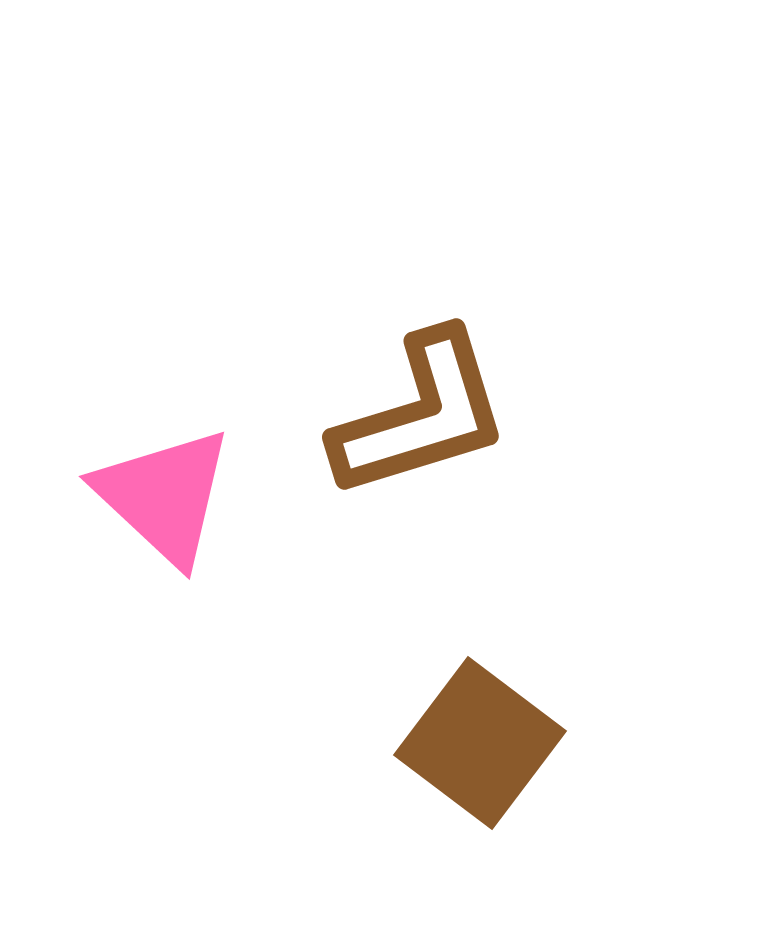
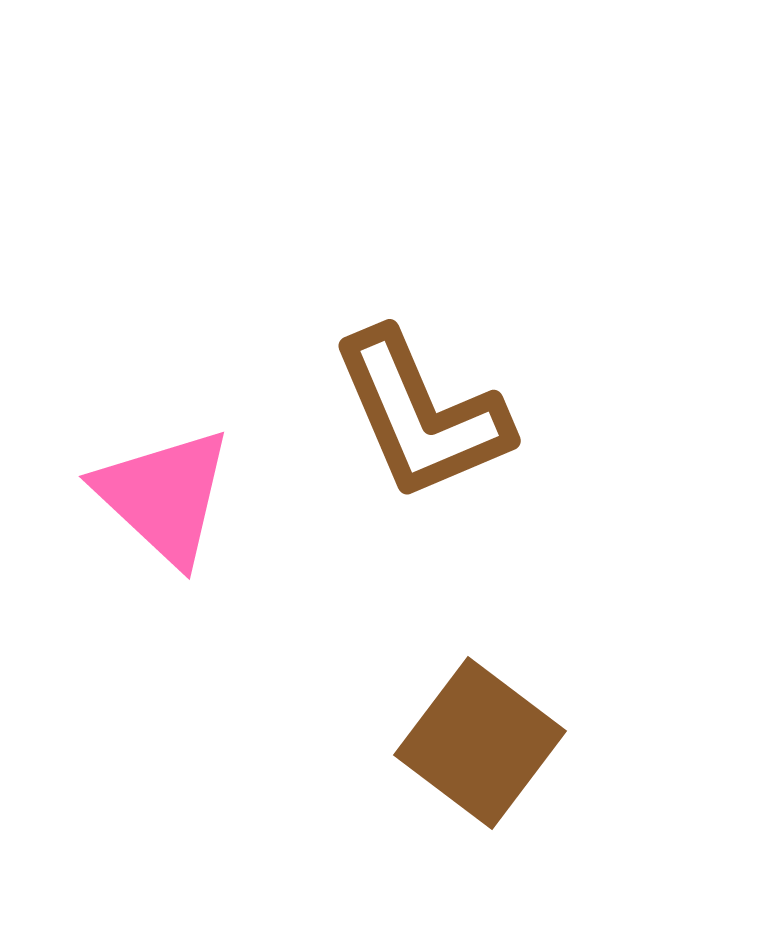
brown L-shape: rotated 84 degrees clockwise
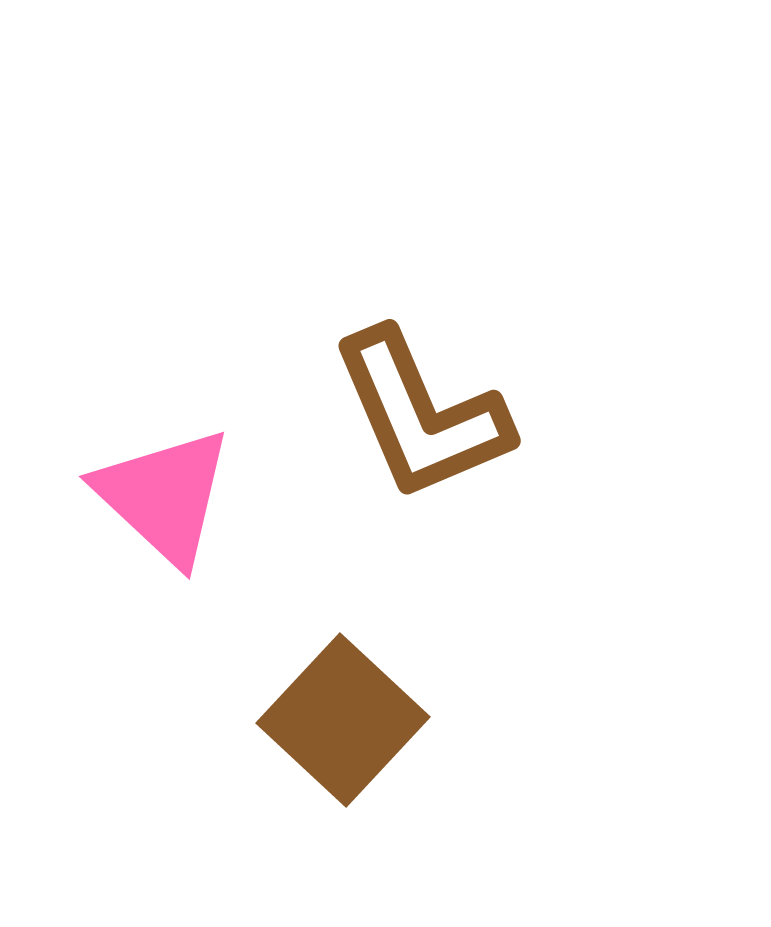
brown square: moved 137 px left, 23 px up; rotated 6 degrees clockwise
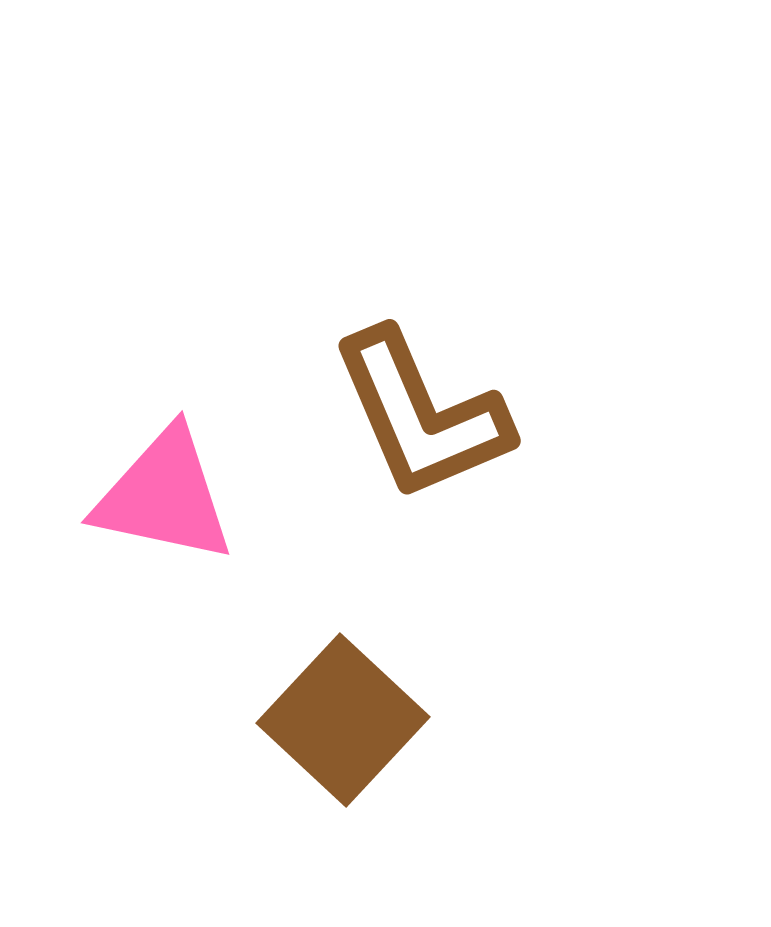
pink triangle: rotated 31 degrees counterclockwise
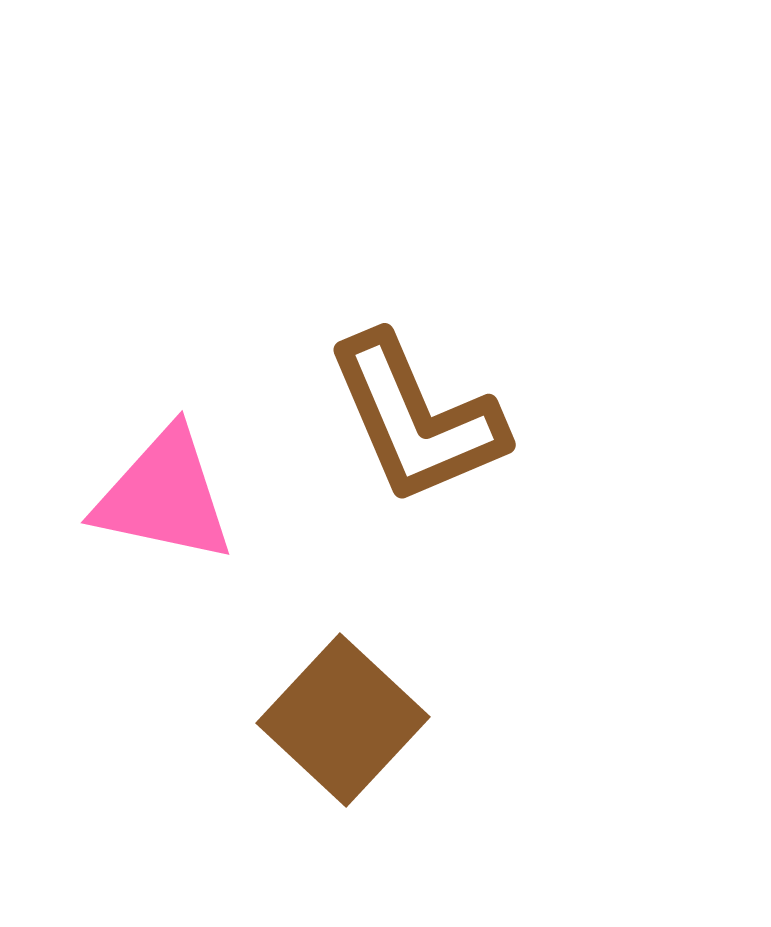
brown L-shape: moved 5 px left, 4 px down
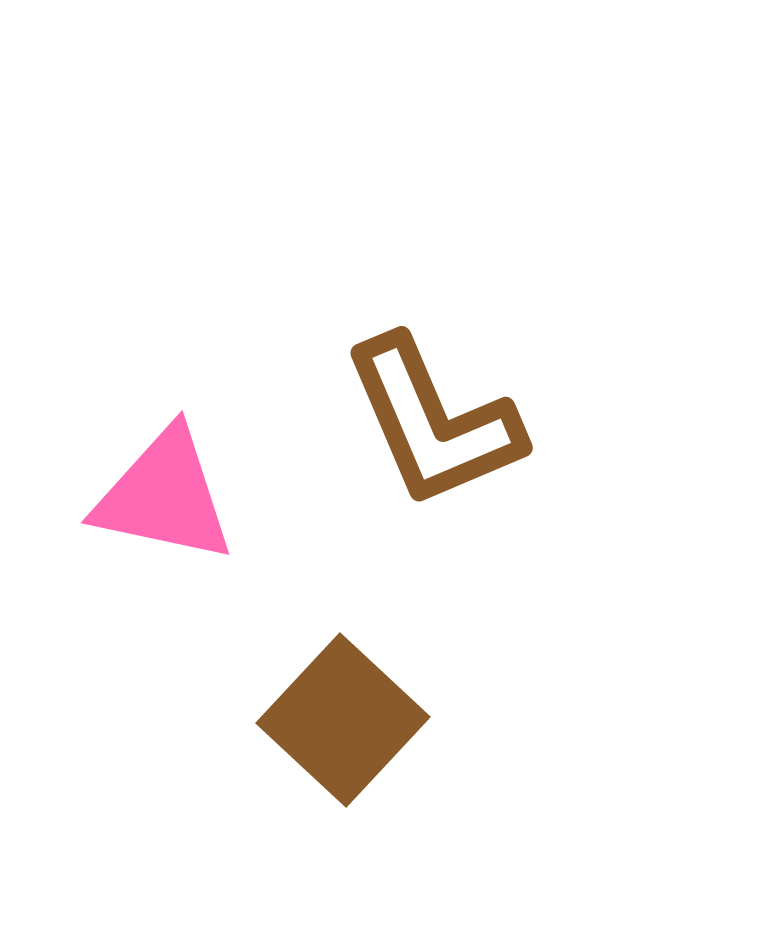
brown L-shape: moved 17 px right, 3 px down
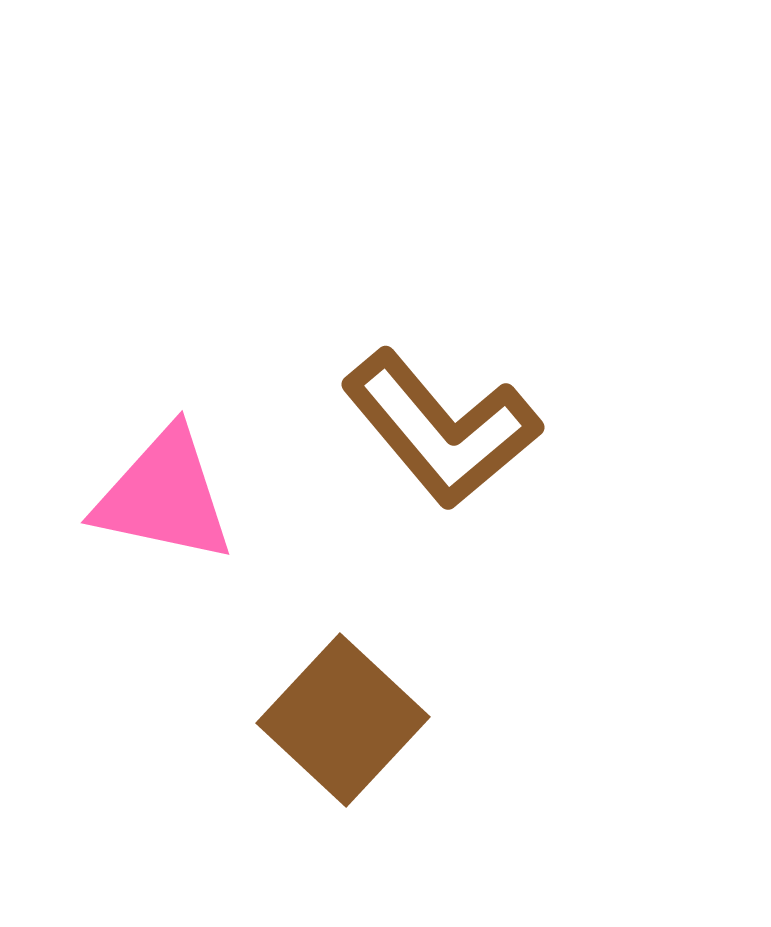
brown L-shape: moved 8 px right, 7 px down; rotated 17 degrees counterclockwise
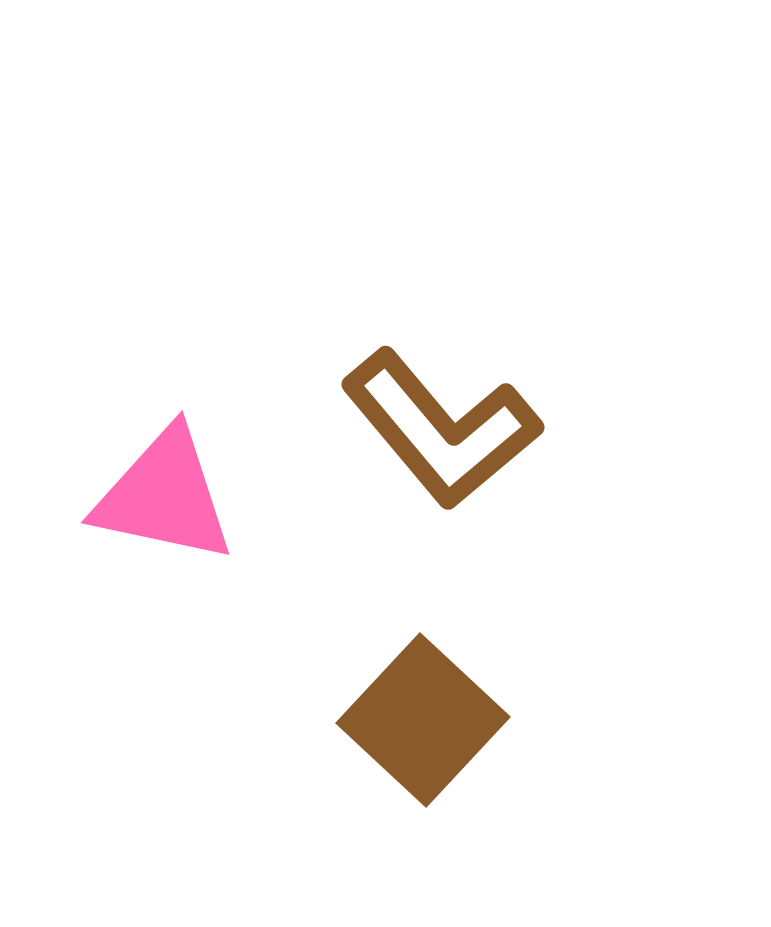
brown square: moved 80 px right
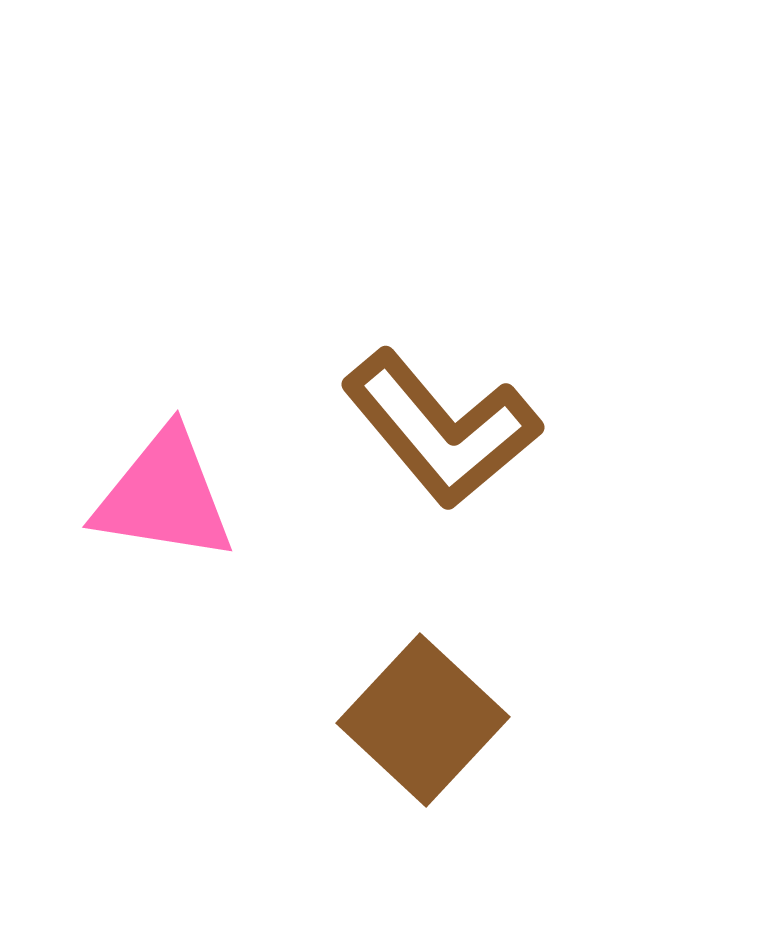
pink triangle: rotated 3 degrees counterclockwise
